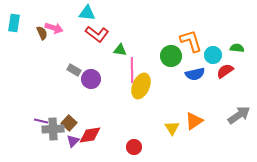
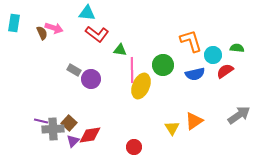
green circle: moved 8 px left, 9 px down
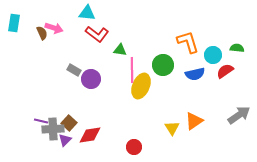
orange L-shape: moved 3 px left, 1 px down
purple triangle: moved 8 px left, 1 px up
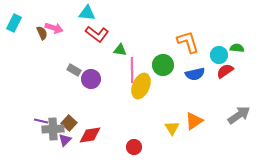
cyan rectangle: rotated 18 degrees clockwise
cyan circle: moved 6 px right
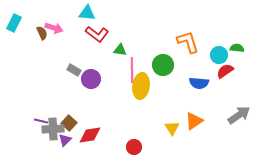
blue semicircle: moved 4 px right, 9 px down; rotated 18 degrees clockwise
yellow ellipse: rotated 15 degrees counterclockwise
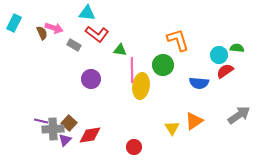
orange L-shape: moved 10 px left, 2 px up
gray rectangle: moved 25 px up
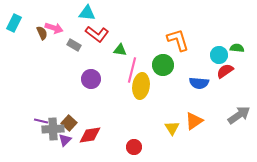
pink line: rotated 15 degrees clockwise
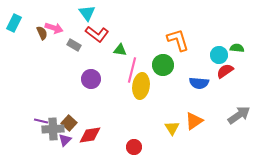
cyan triangle: rotated 48 degrees clockwise
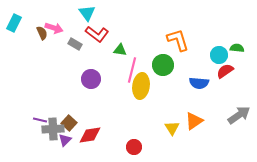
gray rectangle: moved 1 px right, 1 px up
purple line: moved 1 px left, 1 px up
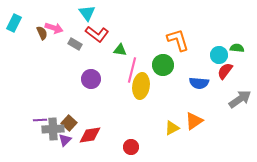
red semicircle: rotated 18 degrees counterclockwise
gray arrow: moved 1 px right, 16 px up
purple line: rotated 16 degrees counterclockwise
yellow triangle: rotated 35 degrees clockwise
red circle: moved 3 px left
